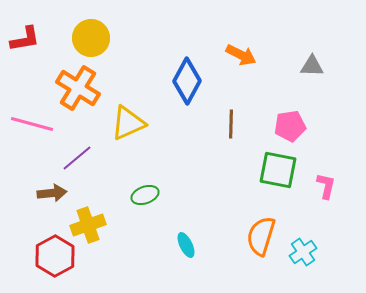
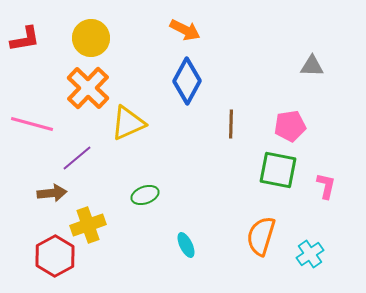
orange arrow: moved 56 px left, 25 px up
orange cross: moved 10 px right; rotated 12 degrees clockwise
cyan cross: moved 7 px right, 2 px down
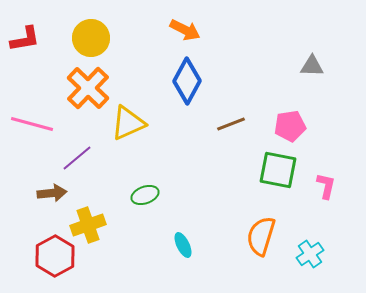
brown line: rotated 68 degrees clockwise
cyan ellipse: moved 3 px left
